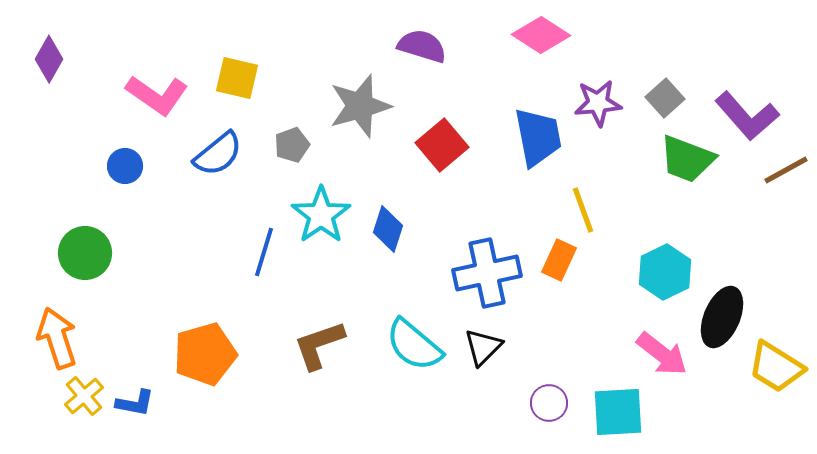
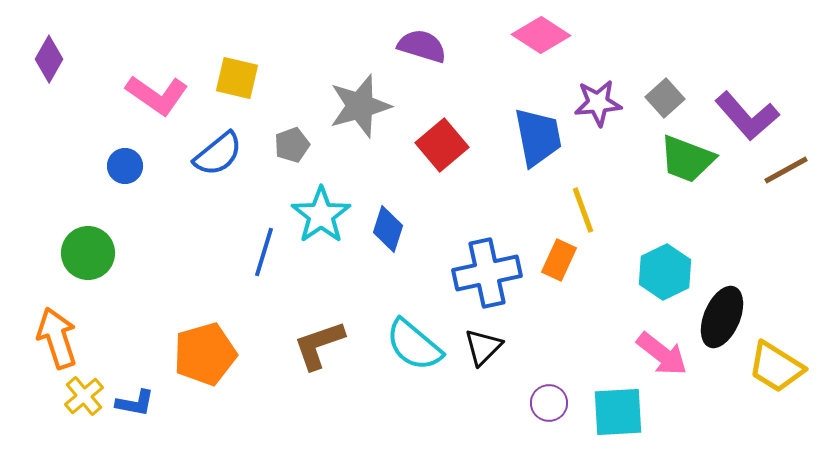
green circle: moved 3 px right
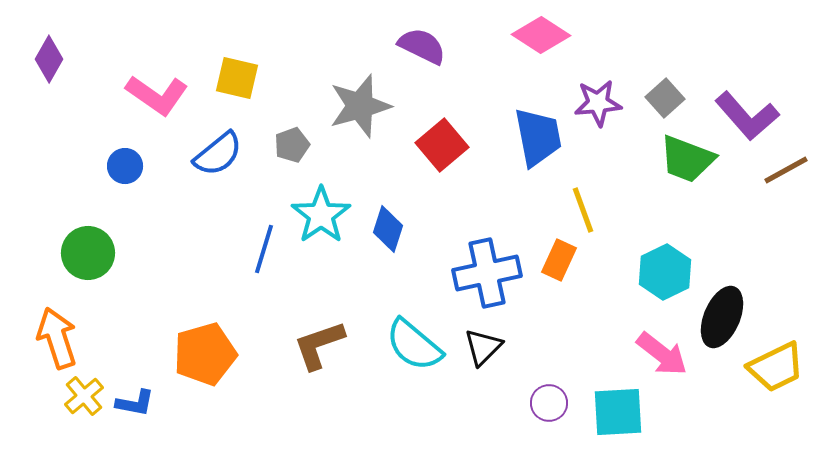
purple semicircle: rotated 9 degrees clockwise
blue line: moved 3 px up
yellow trapezoid: rotated 58 degrees counterclockwise
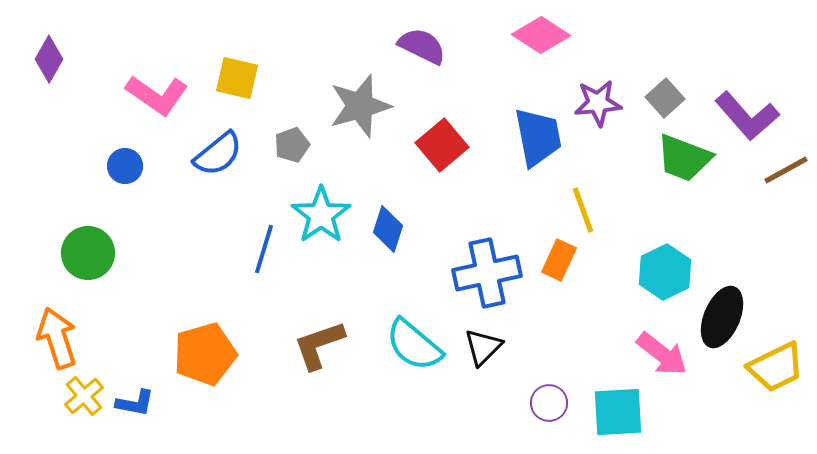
green trapezoid: moved 3 px left, 1 px up
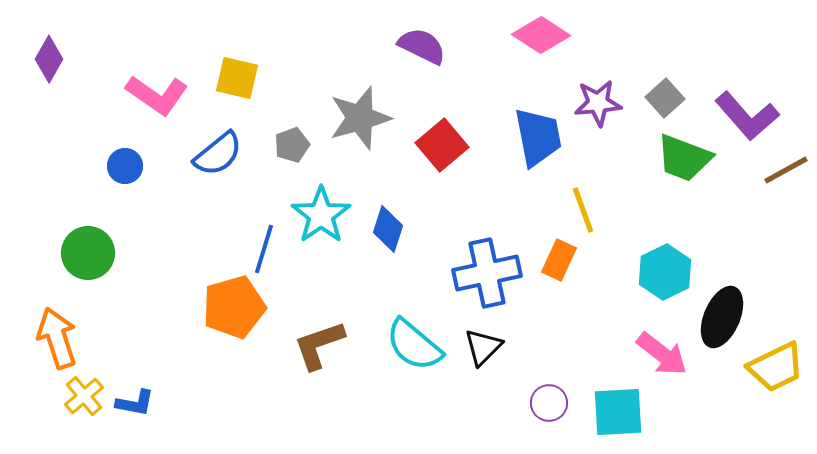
gray star: moved 12 px down
orange pentagon: moved 29 px right, 47 px up
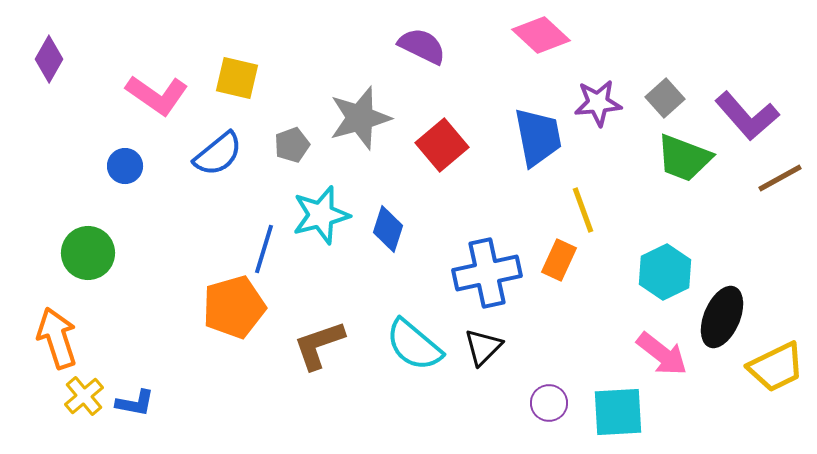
pink diamond: rotated 10 degrees clockwise
brown line: moved 6 px left, 8 px down
cyan star: rotated 20 degrees clockwise
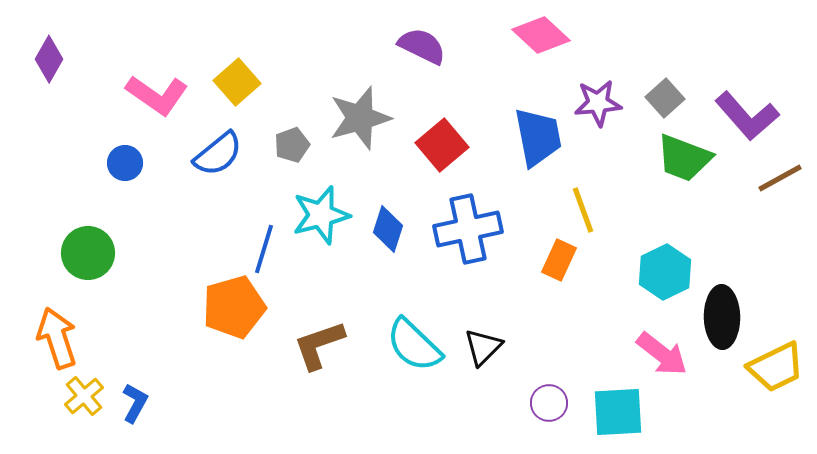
yellow square: moved 4 px down; rotated 36 degrees clockwise
blue circle: moved 3 px up
blue cross: moved 19 px left, 44 px up
black ellipse: rotated 24 degrees counterclockwise
cyan semicircle: rotated 4 degrees clockwise
blue L-shape: rotated 72 degrees counterclockwise
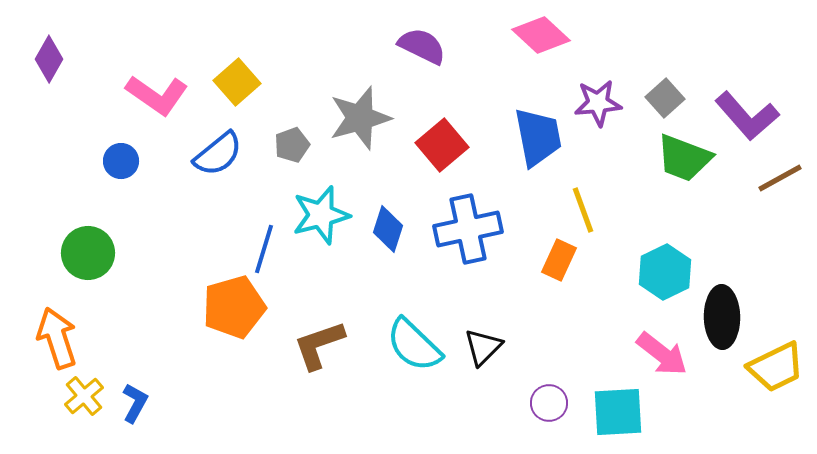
blue circle: moved 4 px left, 2 px up
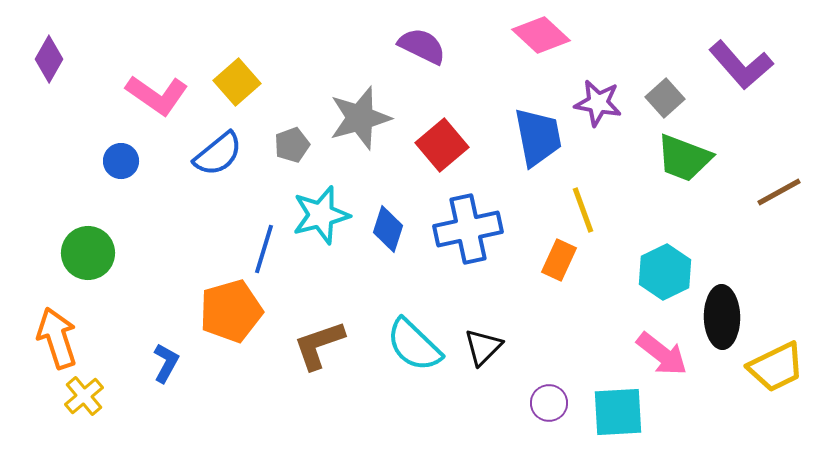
purple star: rotated 15 degrees clockwise
purple L-shape: moved 6 px left, 51 px up
brown line: moved 1 px left, 14 px down
orange pentagon: moved 3 px left, 4 px down
blue L-shape: moved 31 px right, 40 px up
